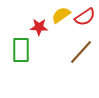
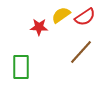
green rectangle: moved 17 px down
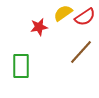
yellow semicircle: moved 2 px right, 2 px up
red star: rotated 12 degrees counterclockwise
green rectangle: moved 1 px up
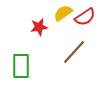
brown line: moved 7 px left
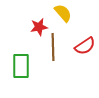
yellow semicircle: rotated 84 degrees clockwise
red semicircle: moved 29 px down
brown line: moved 21 px left, 5 px up; rotated 44 degrees counterclockwise
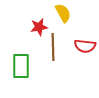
yellow semicircle: rotated 12 degrees clockwise
red semicircle: rotated 40 degrees clockwise
